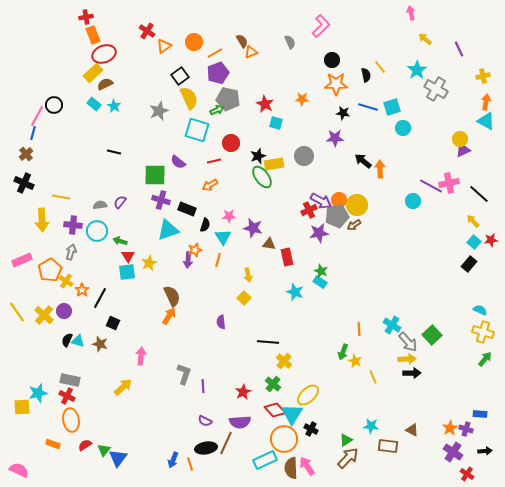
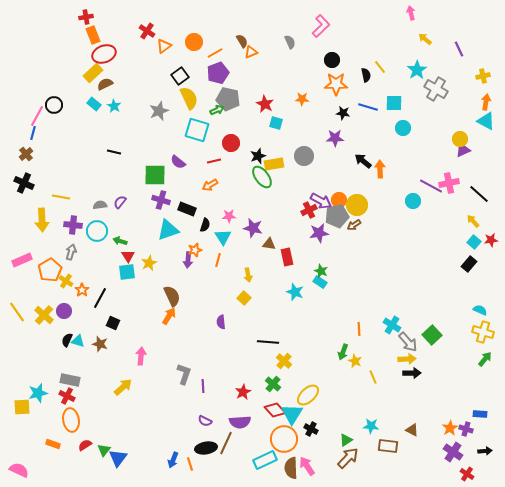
cyan square at (392, 107): moved 2 px right, 4 px up; rotated 18 degrees clockwise
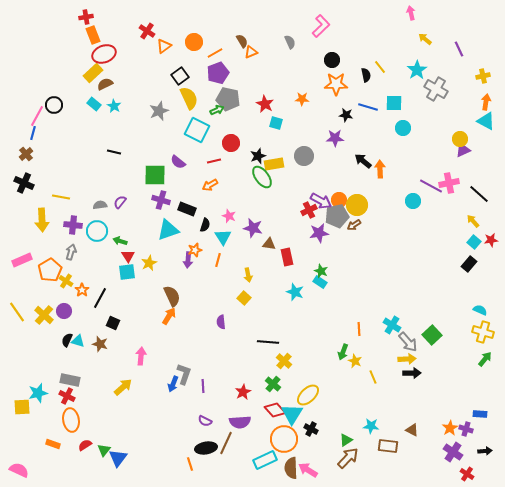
black star at (343, 113): moved 3 px right, 2 px down
cyan square at (197, 130): rotated 10 degrees clockwise
pink star at (229, 216): rotated 24 degrees clockwise
blue arrow at (173, 460): moved 76 px up
pink arrow at (307, 466): moved 1 px right, 4 px down; rotated 24 degrees counterclockwise
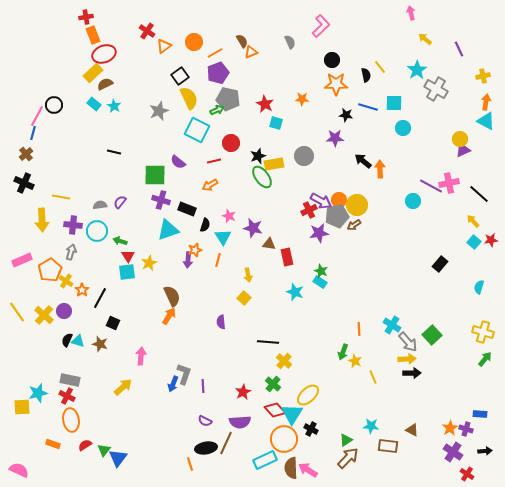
black rectangle at (469, 264): moved 29 px left
cyan semicircle at (480, 310): moved 1 px left, 23 px up; rotated 96 degrees counterclockwise
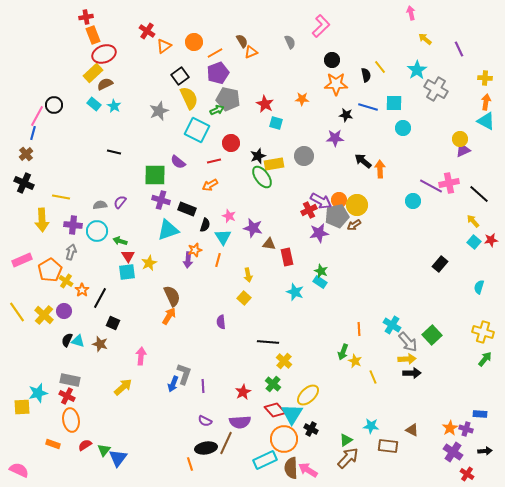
yellow cross at (483, 76): moved 2 px right, 2 px down; rotated 16 degrees clockwise
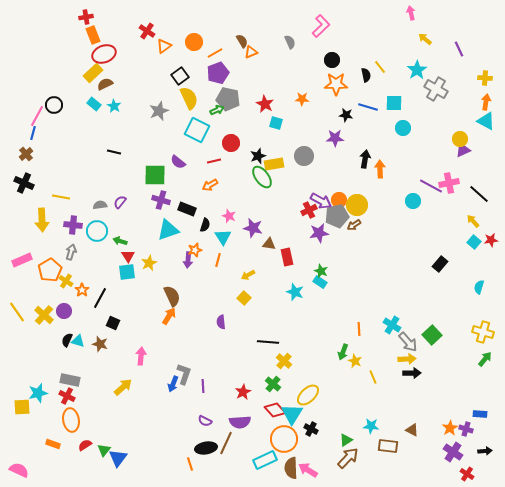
black arrow at (363, 161): moved 2 px right, 2 px up; rotated 60 degrees clockwise
yellow arrow at (248, 275): rotated 72 degrees clockwise
